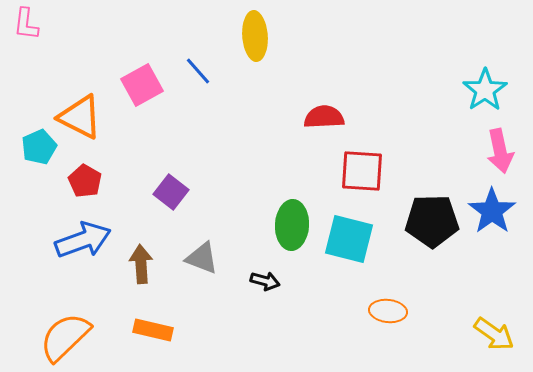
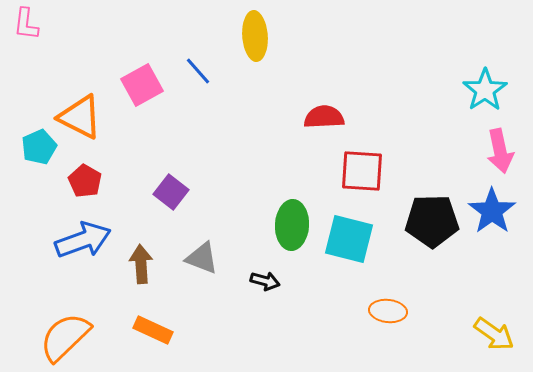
orange rectangle: rotated 12 degrees clockwise
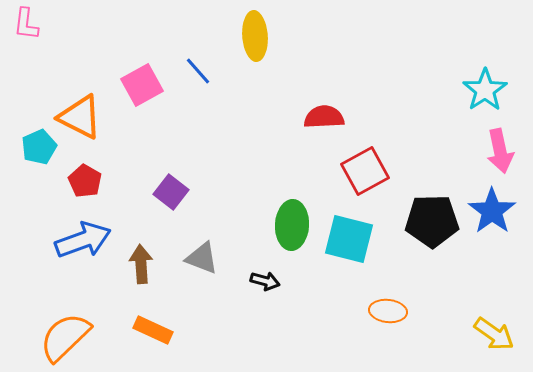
red square: moved 3 px right; rotated 33 degrees counterclockwise
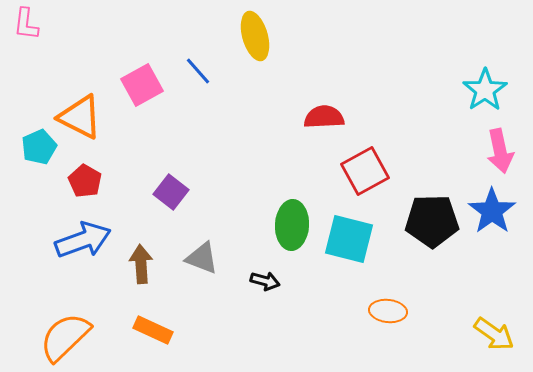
yellow ellipse: rotated 12 degrees counterclockwise
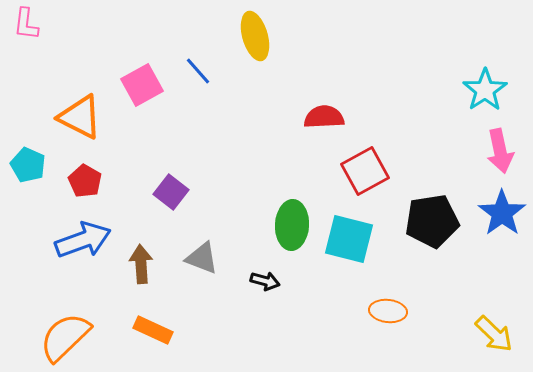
cyan pentagon: moved 11 px left, 18 px down; rotated 24 degrees counterclockwise
blue star: moved 10 px right, 2 px down
black pentagon: rotated 8 degrees counterclockwise
yellow arrow: rotated 9 degrees clockwise
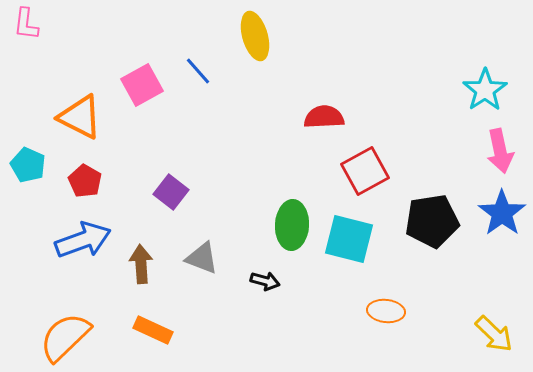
orange ellipse: moved 2 px left
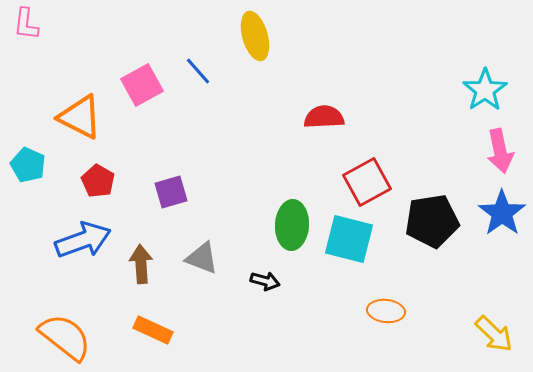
red square: moved 2 px right, 11 px down
red pentagon: moved 13 px right
purple square: rotated 36 degrees clockwise
orange semicircle: rotated 82 degrees clockwise
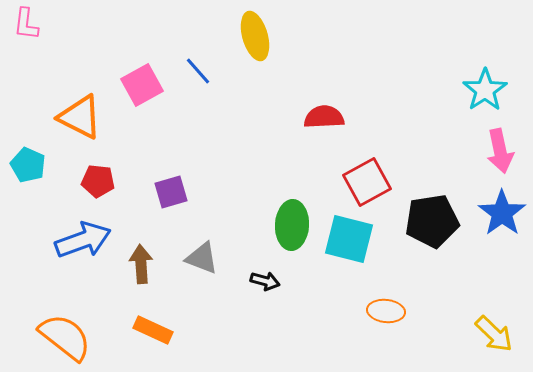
red pentagon: rotated 24 degrees counterclockwise
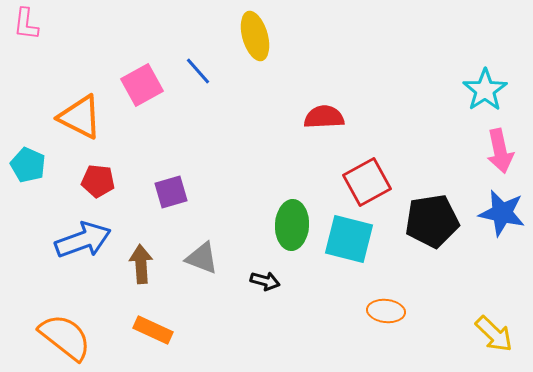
blue star: rotated 24 degrees counterclockwise
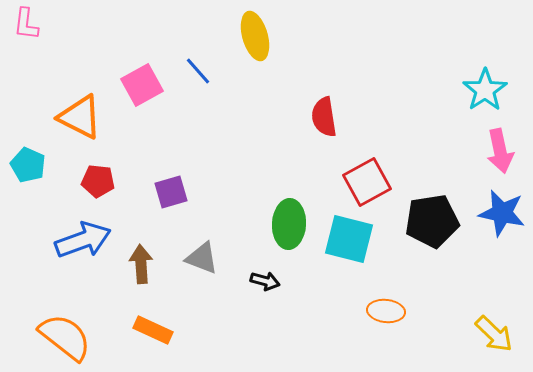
red semicircle: rotated 96 degrees counterclockwise
green ellipse: moved 3 px left, 1 px up
